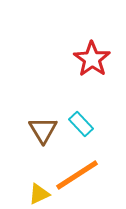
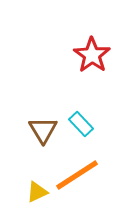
red star: moved 4 px up
yellow triangle: moved 2 px left, 2 px up
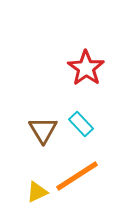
red star: moved 6 px left, 13 px down
orange line: moved 1 px down
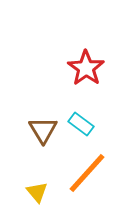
cyan rectangle: rotated 10 degrees counterclockwise
orange line: moved 10 px right, 3 px up; rotated 15 degrees counterclockwise
yellow triangle: rotated 45 degrees counterclockwise
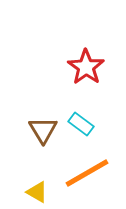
red star: moved 1 px up
orange line: rotated 18 degrees clockwise
yellow triangle: rotated 20 degrees counterclockwise
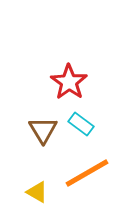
red star: moved 17 px left, 15 px down
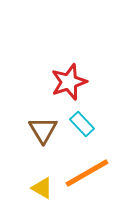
red star: rotated 18 degrees clockwise
cyan rectangle: moved 1 px right; rotated 10 degrees clockwise
yellow triangle: moved 5 px right, 4 px up
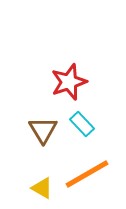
orange line: moved 1 px down
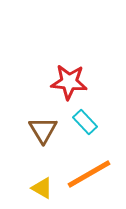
red star: rotated 24 degrees clockwise
cyan rectangle: moved 3 px right, 2 px up
orange line: moved 2 px right
